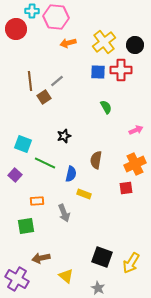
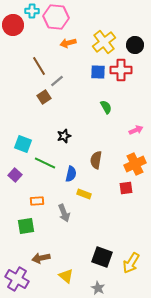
red circle: moved 3 px left, 4 px up
brown line: moved 9 px right, 15 px up; rotated 24 degrees counterclockwise
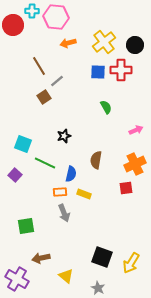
orange rectangle: moved 23 px right, 9 px up
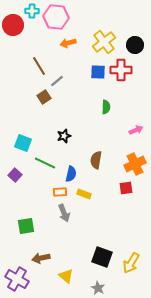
green semicircle: rotated 32 degrees clockwise
cyan square: moved 1 px up
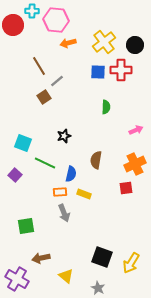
pink hexagon: moved 3 px down
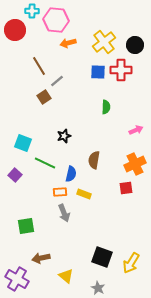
red circle: moved 2 px right, 5 px down
brown semicircle: moved 2 px left
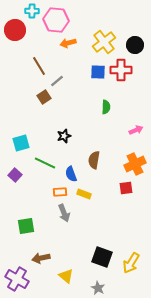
cyan square: moved 2 px left; rotated 36 degrees counterclockwise
blue semicircle: rotated 147 degrees clockwise
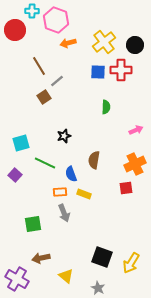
pink hexagon: rotated 15 degrees clockwise
green square: moved 7 px right, 2 px up
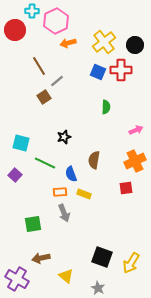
pink hexagon: moved 1 px down; rotated 15 degrees clockwise
blue square: rotated 21 degrees clockwise
black star: moved 1 px down
cyan square: rotated 30 degrees clockwise
orange cross: moved 3 px up
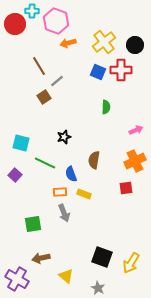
pink hexagon: rotated 15 degrees counterclockwise
red circle: moved 6 px up
